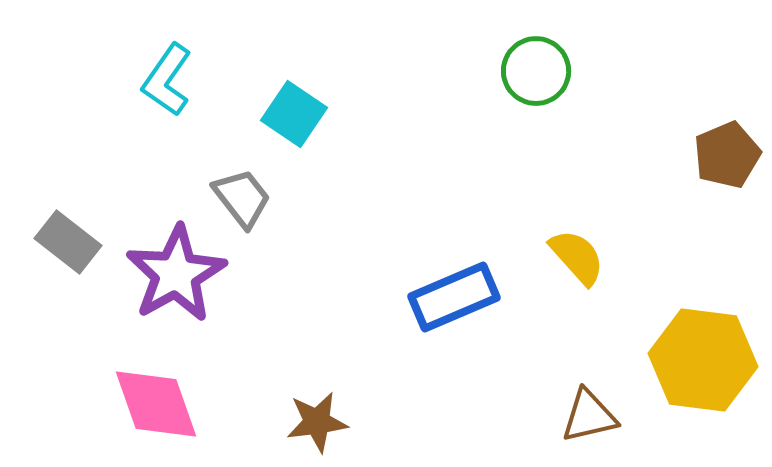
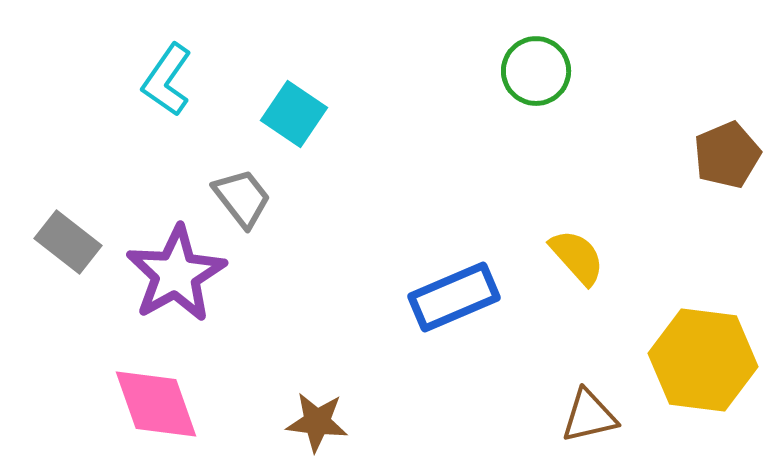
brown star: rotated 14 degrees clockwise
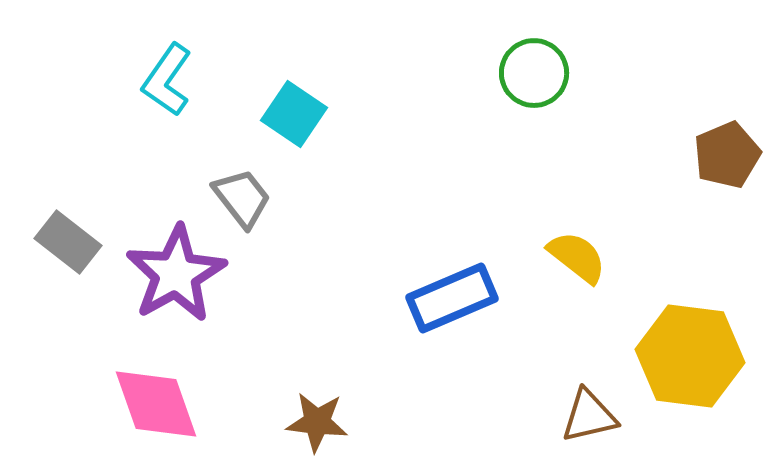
green circle: moved 2 px left, 2 px down
yellow semicircle: rotated 10 degrees counterclockwise
blue rectangle: moved 2 px left, 1 px down
yellow hexagon: moved 13 px left, 4 px up
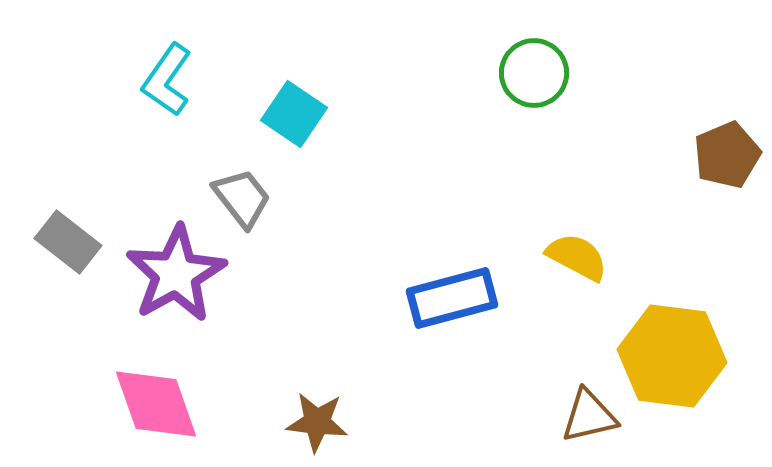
yellow semicircle: rotated 10 degrees counterclockwise
blue rectangle: rotated 8 degrees clockwise
yellow hexagon: moved 18 px left
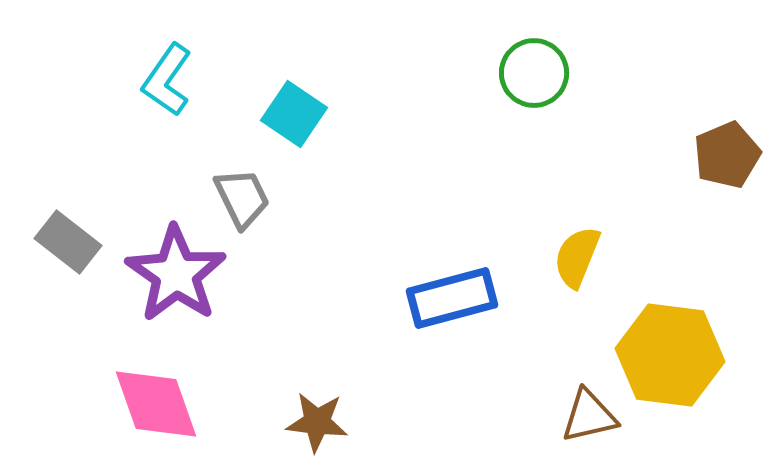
gray trapezoid: rotated 12 degrees clockwise
yellow semicircle: rotated 96 degrees counterclockwise
purple star: rotated 8 degrees counterclockwise
yellow hexagon: moved 2 px left, 1 px up
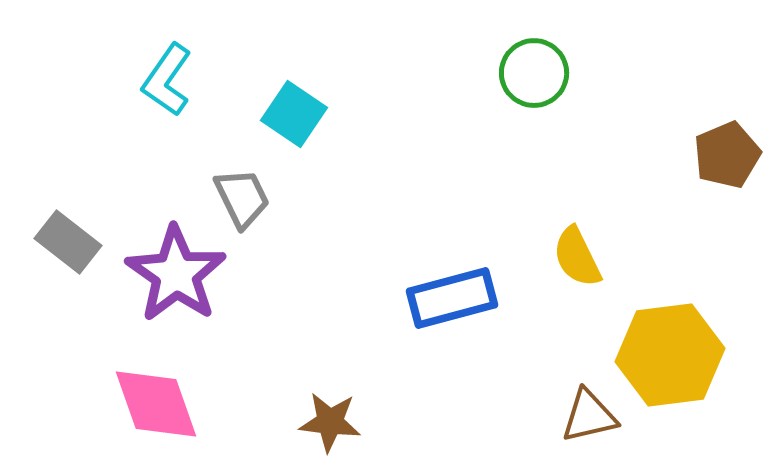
yellow semicircle: rotated 48 degrees counterclockwise
yellow hexagon: rotated 14 degrees counterclockwise
brown star: moved 13 px right
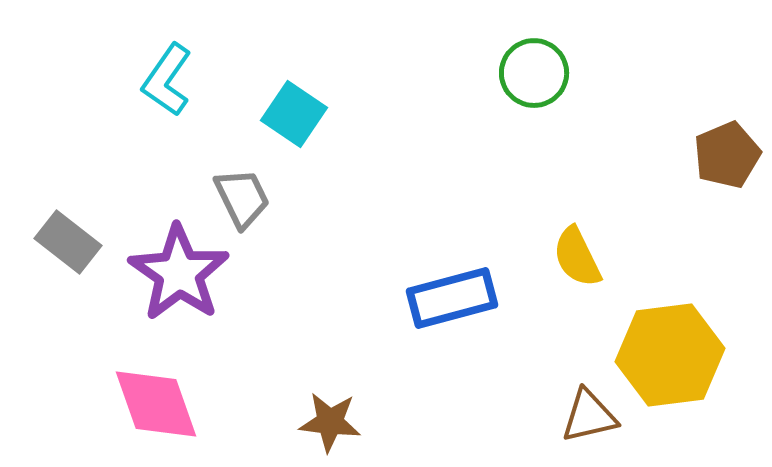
purple star: moved 3 px right, 1 px up
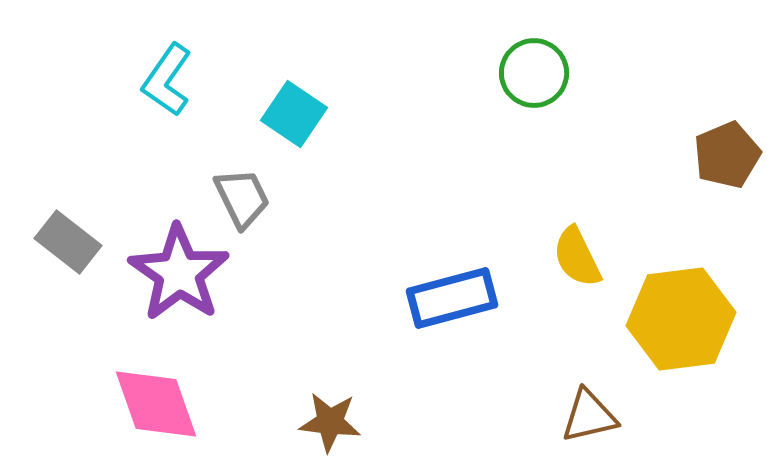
yellow hexagon: moved 11 px right, 36 px up
